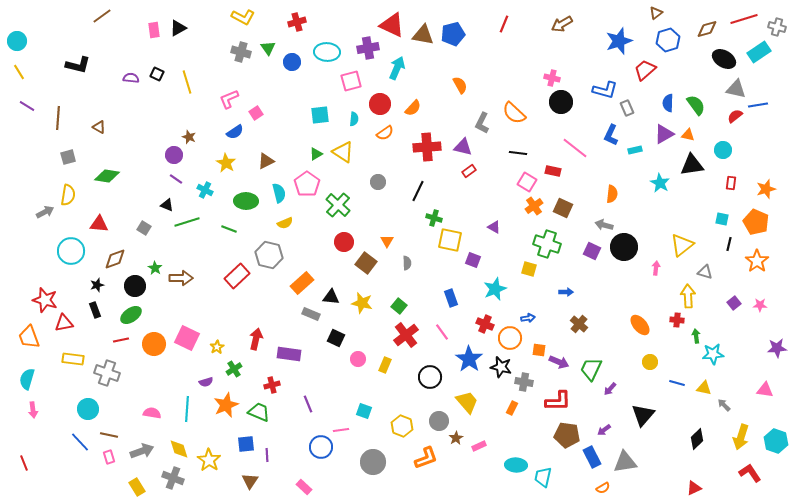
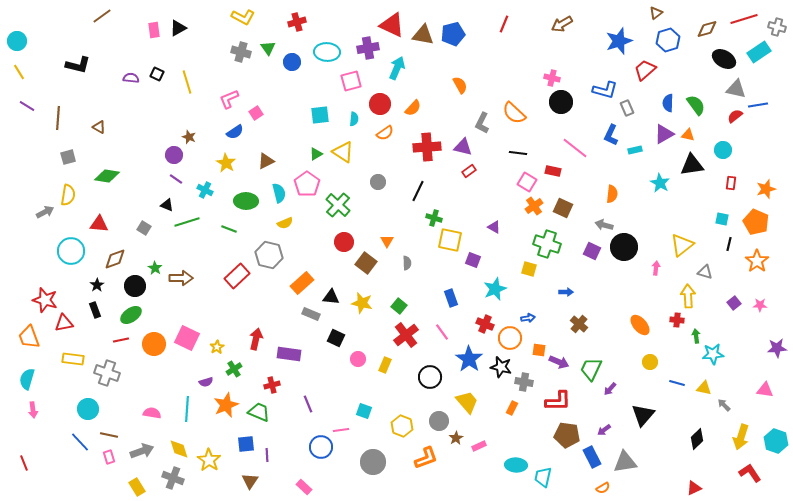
black star at (97, 285): rotated 16 degrees counterclockwise
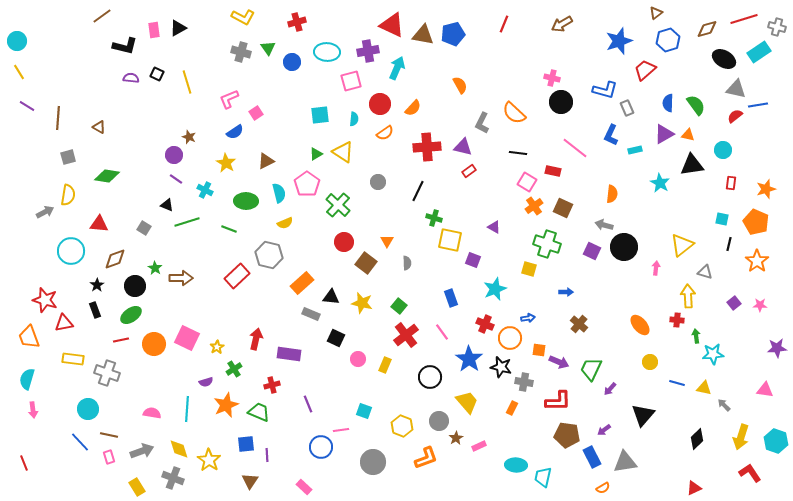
purple cross at (368, 48): moved 3 px down
black L-shape at (78, 65): moved 47 px right, 19 px up
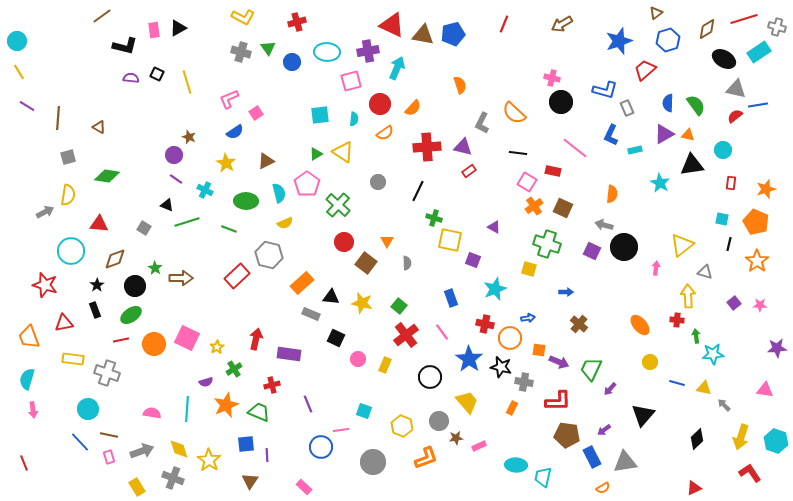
brown diamond at (707, 29): rotated 15 degrees counterclockwise
orange semicircle at (460, 85): rotated 12 degrees clockwise
red star at (45, 300): moved 15 px up
red cross at (485, 324): rotated 12 degrees counterclockwise
brown star at (456, 438): rotated 24 degrees clockwise
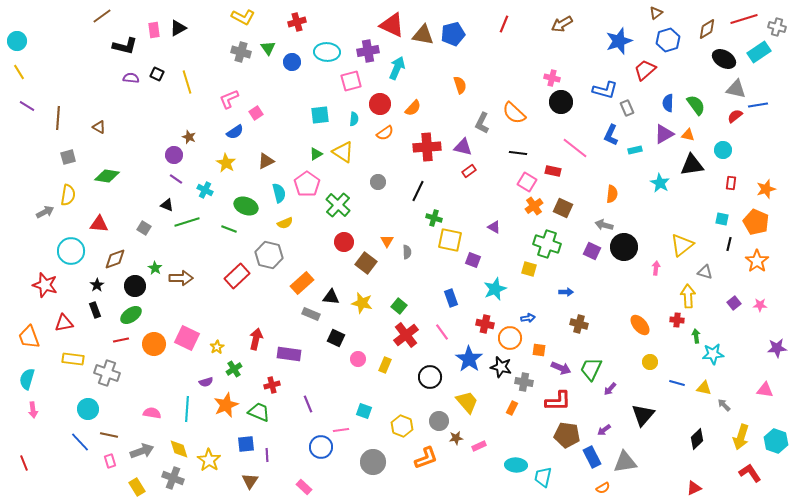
green ellipse at (246, 201): moved 5 px down; rotated 20 degrees clockwise
gray semicircle at (407, 263): moved 11 px up
brown cross at (579, 324): rotated 24 degrees counterclockwise
purple arrow at (559, 362): moved 2 px right, 6 px down
pink rectangle at (109, 457): moved 1 px right, 4 px down
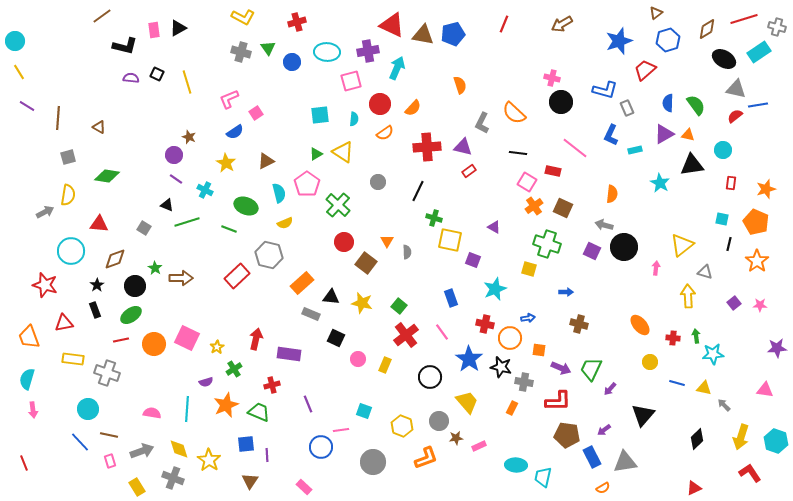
cyan circle at (17, 41): moved 2 px left
red cross at (677, 320): moved 4 px left, 18 px down
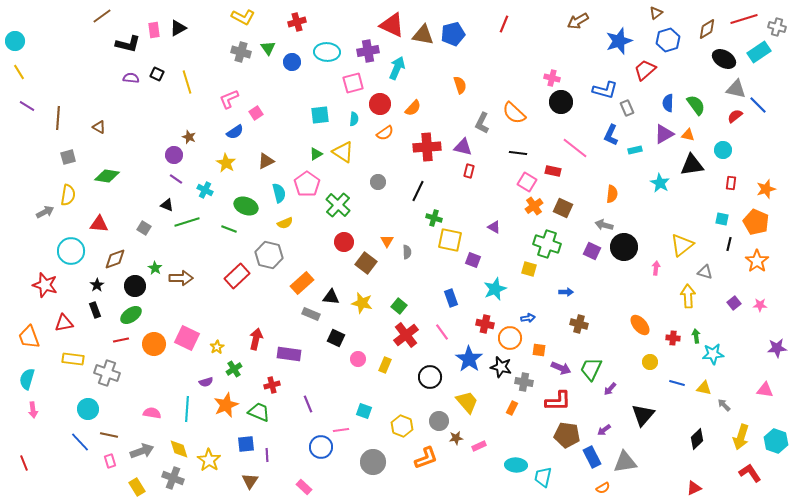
brown arrow at (562, 24): moved 16 px right, 3 px up
black L-shape at (125, 46): moved 3 px right, 2 px up
pink square at (351, 81): moved 2 px right, 2 px down
blue line at (758, 105): rotated 54 degrees clockwise
red rectangle at (469, 171): rotated 40 degrees counterclockwise
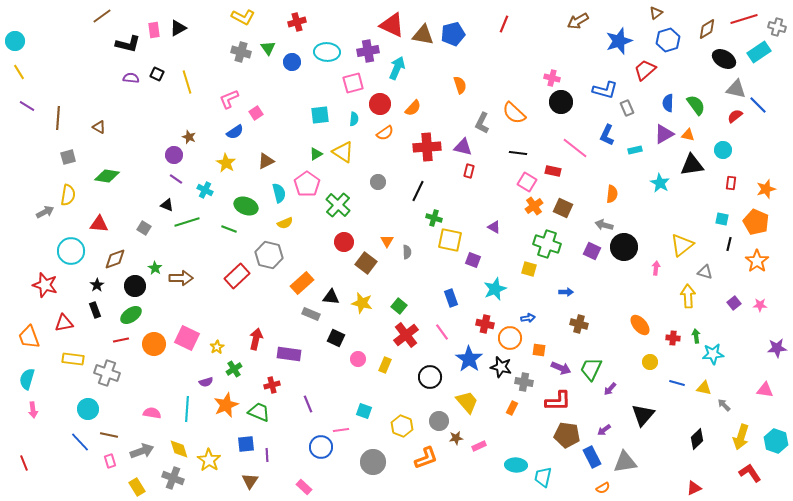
blue L-shape at (611, 135): moved 4 px left
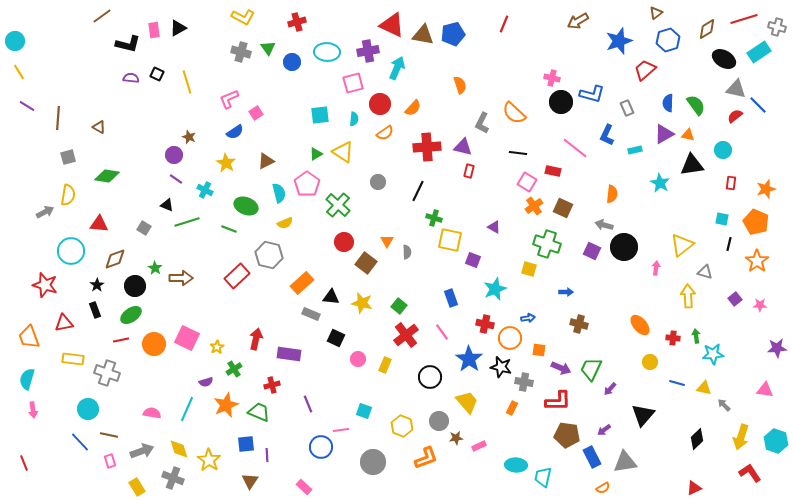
blue L-shape at (605, 90): moved 13 px left, 4 px down
purple square at (734, 303): moved 1 px right, 4 px up
cyan line at (187, 409): rotated 20 degrees clockwise
